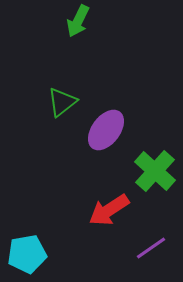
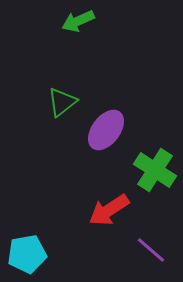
green arrow: rotated 40 degrees clockwise
green cross: moved 1 px up; rotated 9 degrees counterclockwise
purple line: moved 2 px down; rotated 76 degrees clockwise
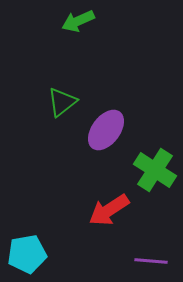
purple line: moved 11 px down; rotated 36 degrees counterclockwise
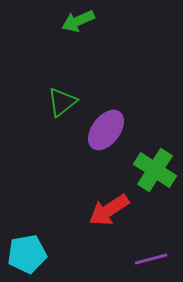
purple line: moved 2 px up; rotated 20 degrees counterclockwise
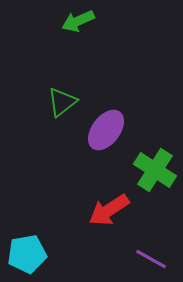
purple line: rotated 44 degrees clockwise
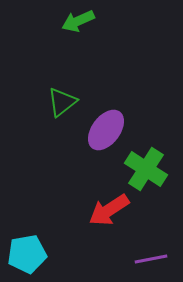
green cross: moved 9 px left, 1 px up
purple line: rotated 40 degrees counterclockwise
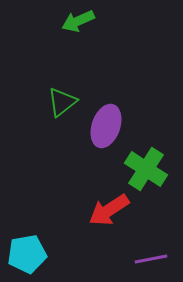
purple ellipse: moved 4 px up; rotated 18 degrees counterclockwise
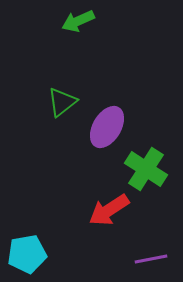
purple ellipse: moved 1 px right, 1 px down; rotated 12 degrees clockwise
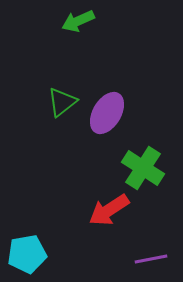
purple ellipse: moved 14 px up
green cross: moved 3 px left, 1 px up
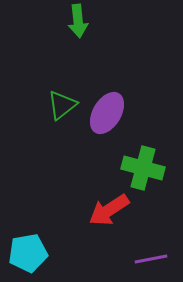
green arrow: rotated 72 degrees counterclockwise
green triangle: moved 3 px down
green cross: rotated 18 degrees counterclockwise
cyan pentagon: moved 1 px right, 1 px up
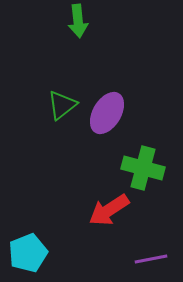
cyan pentagon: rotated 12 degrees counterclockwise
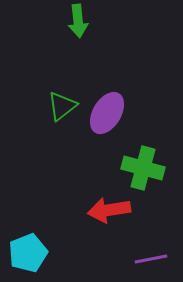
green triangle: moved 1 px down
red arrow: rotated 24 degrees clockwise
